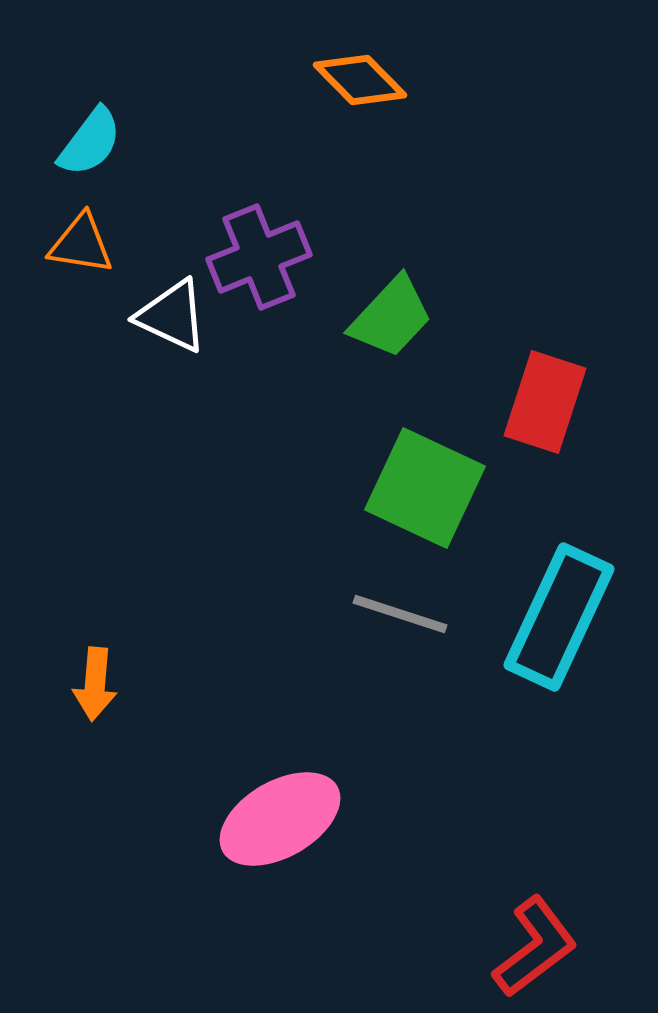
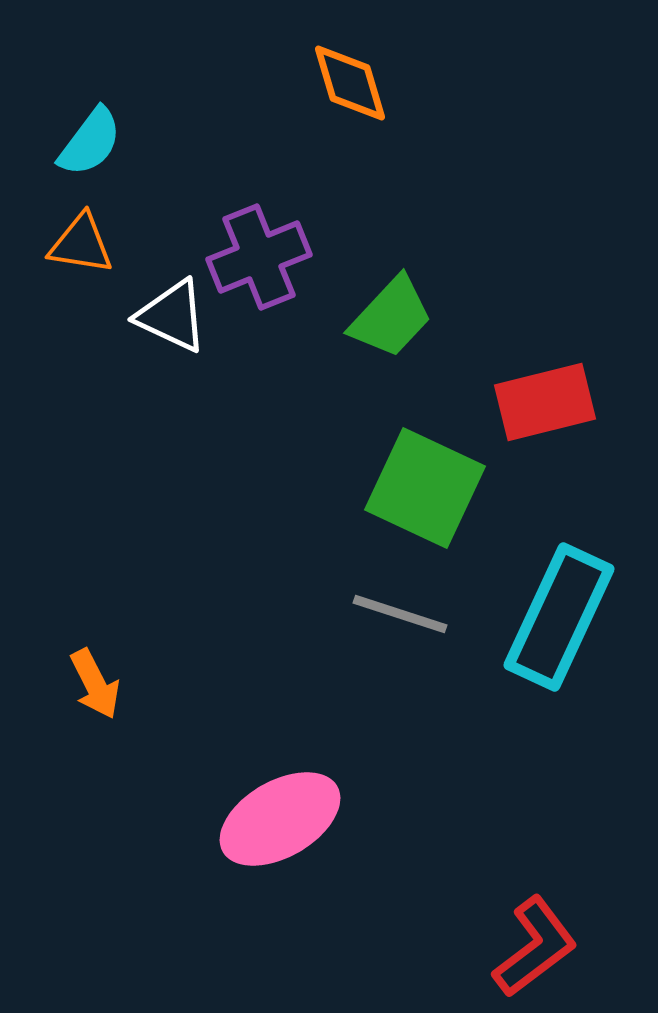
orange diamond: moved 10 px left, 3 px down; rotated 28 degrees clockwise
red rectangle: rotated 58 degrees clockwise
orange arrow: rotated 32 degrees counterclockwise
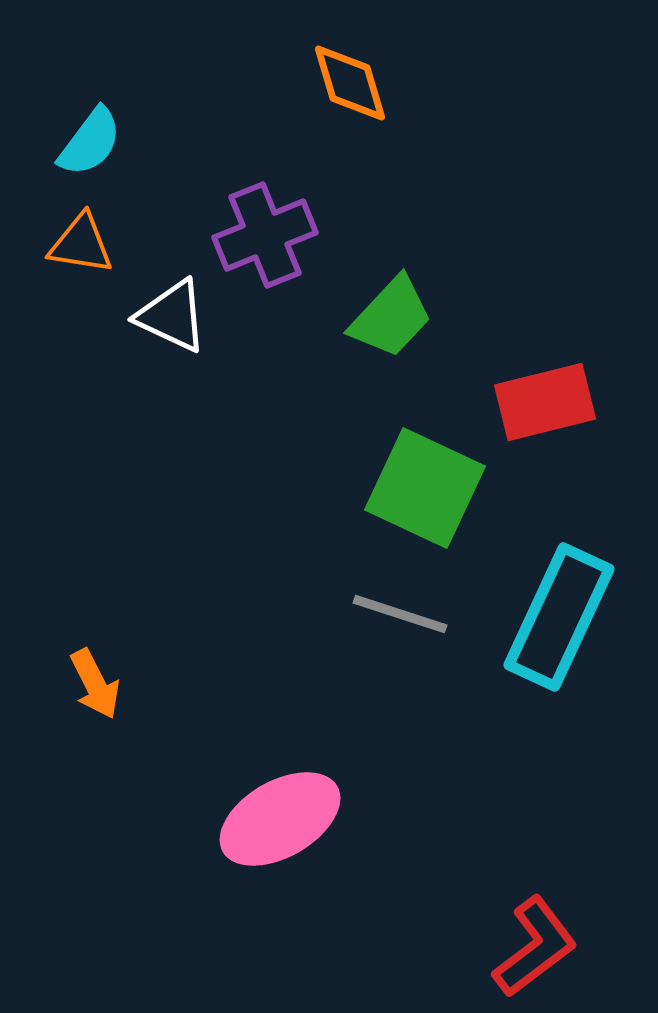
purple cross: moved 6 px right, 22 px up
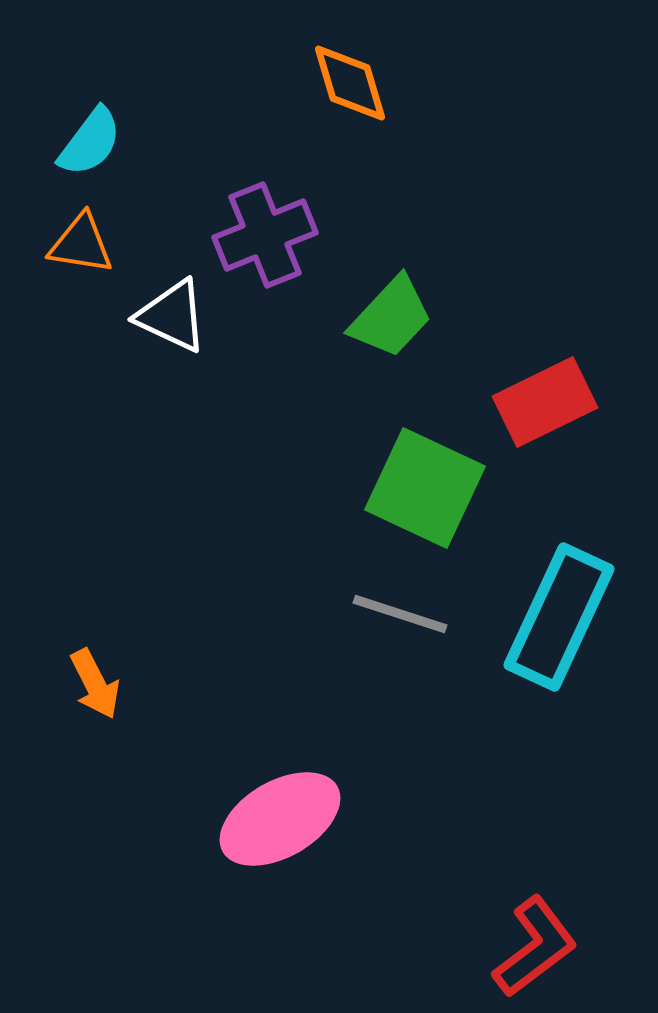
red rectangle: rotated 12 degrees counterclockwise
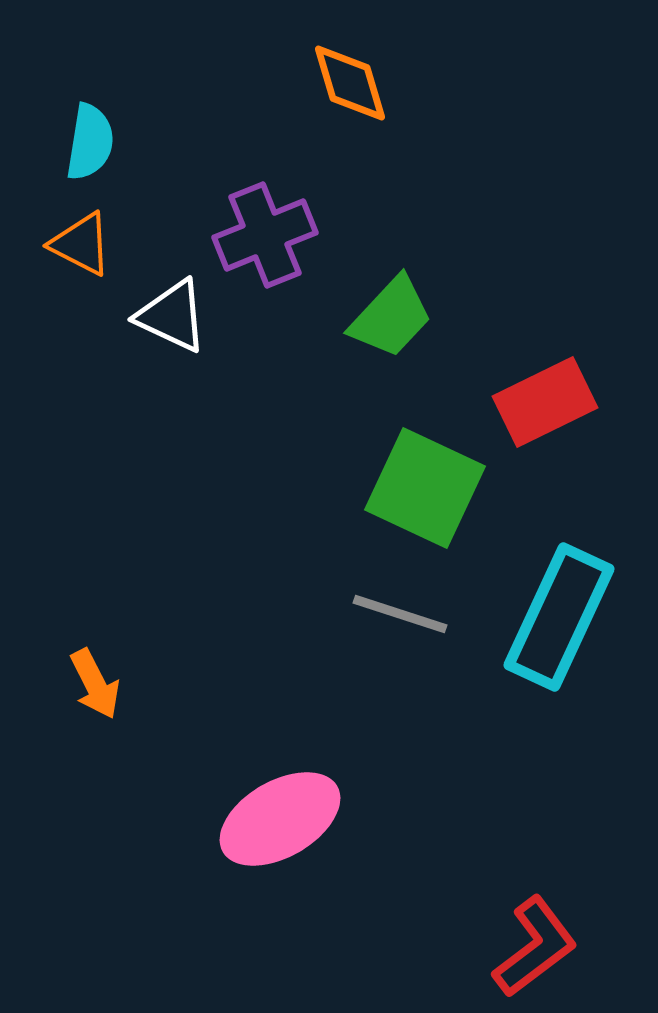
cyan semicircle: rotated 28 degrees counterclockwise
orange triangle: rotated 18 degrees clockwise
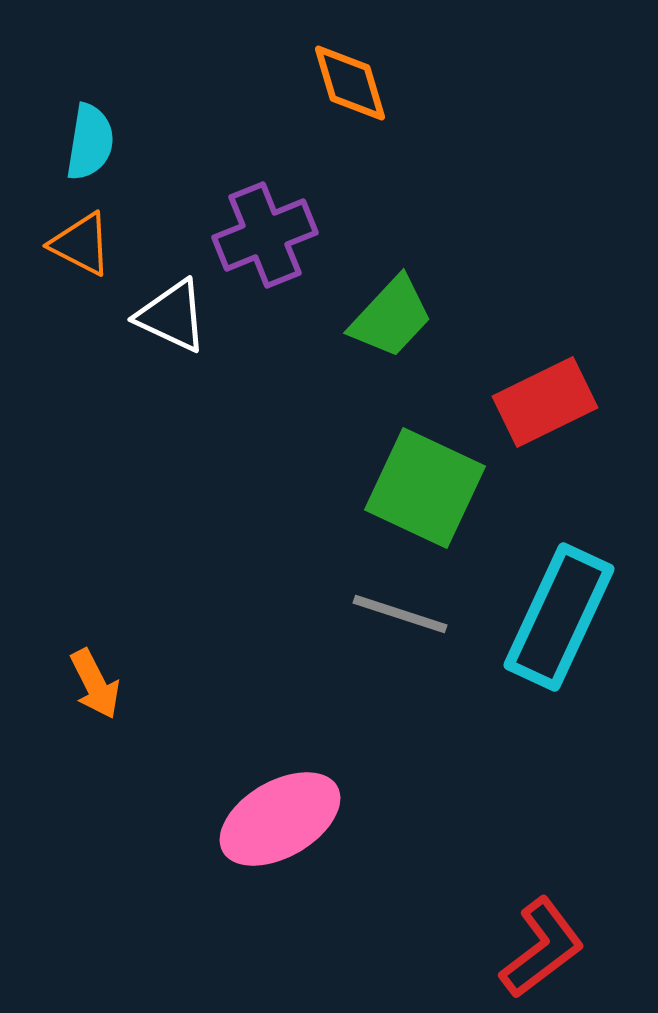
red L-shape: moved 7 px right, 1 px down
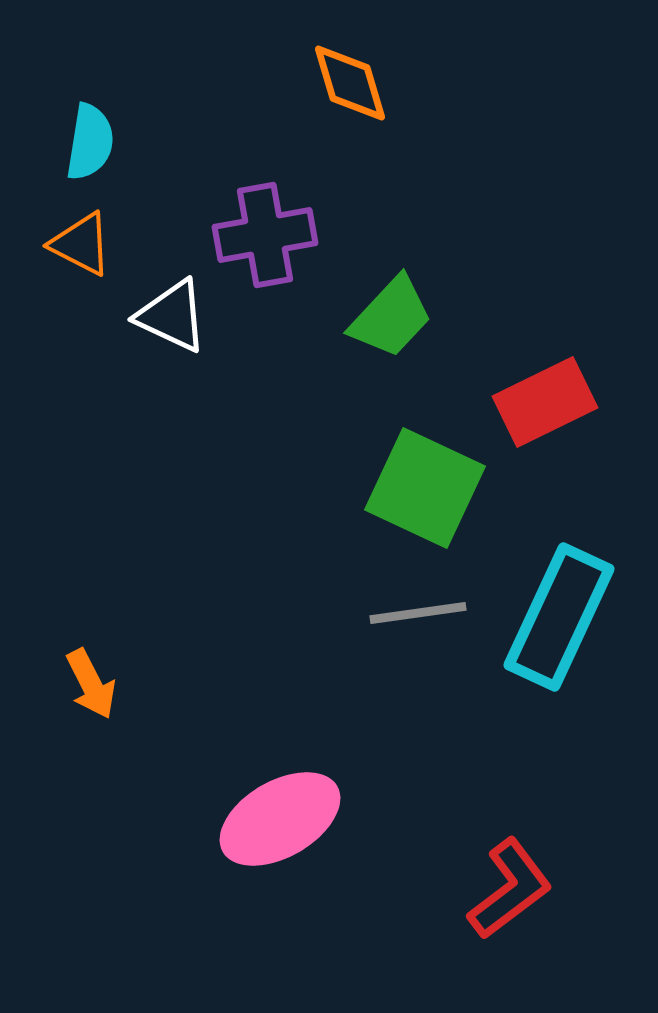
purple cross: rotated 12 degrees clockwise
gray line: moved 18 px right, 1 px up; rotated 26 degrees counterclockwise
orange arrow: moved 4 px left
red L-shape: moved 32 px left, 59 px up
